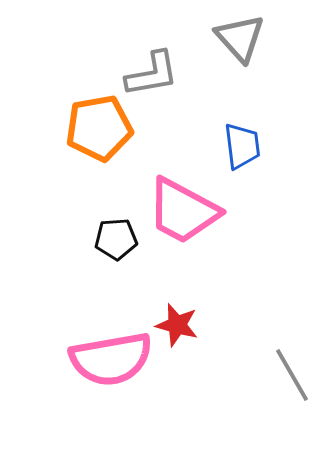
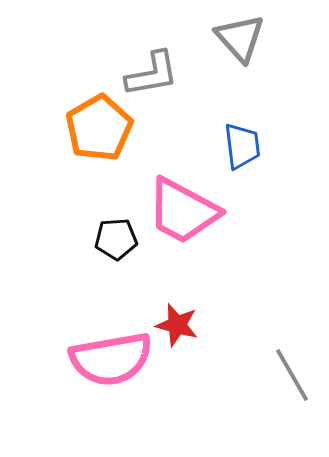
orange pentagon: rotated 20 degrees counterclockwise
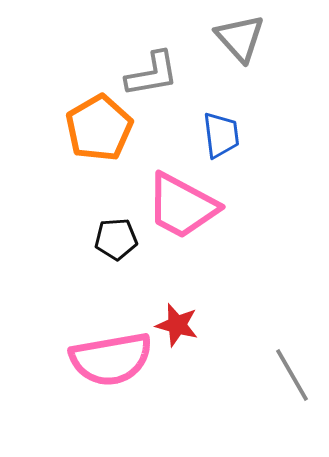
blue trapezoid: moved 21 px left, 11 px up
pink trapezoid: moved 1 px left, 5 px up
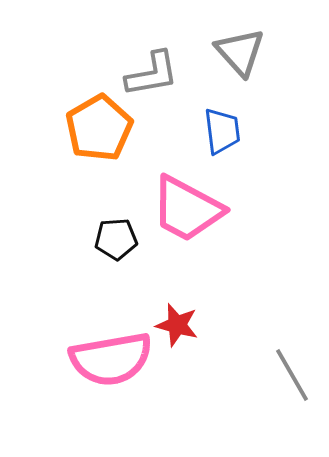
gray triangle: moved 14 px down
blue trapezoid: moved 1 px right, 4 px up
pink trapezoid: moved 5 px right, 3 px down
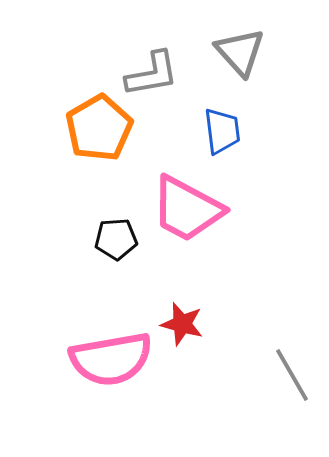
red star: moved 5 px right, 1 px up
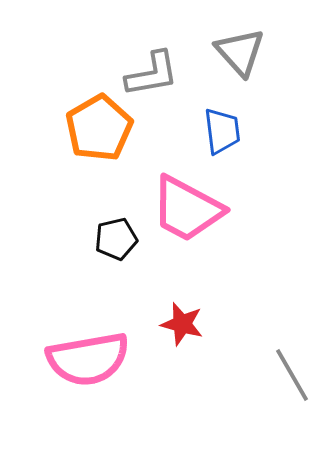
black pentagon: rotated 9 degrees counterclockwise
pink semicircle: moved 23 px left
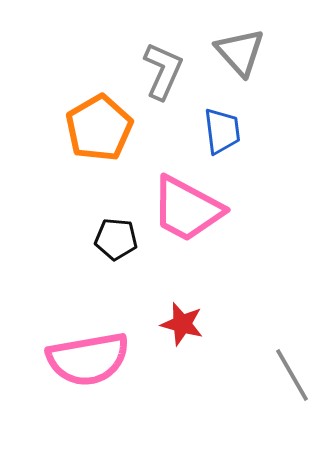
gray L-shape: moved 11 px right, 3 px up; rotated 56 degrees counterclockwise
black pentagon: rotated 18 degrees clockwise
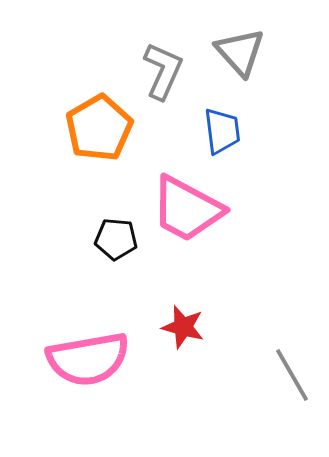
red star: moved 1 px right, 3 px down
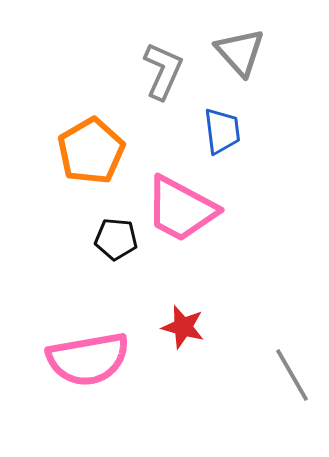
orange pentagon: moved 8 px left, 23 px down
pink trapezoid: moved 6 px left
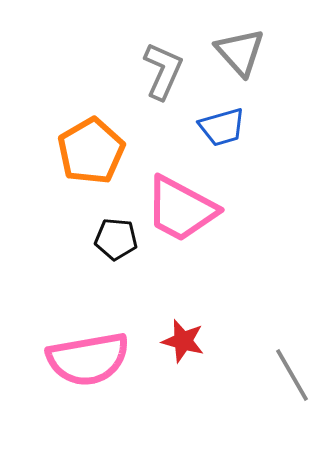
blue trapezoid: moved 4 px up; rotated 81 degrees clockwise
red star: moved 14 px down
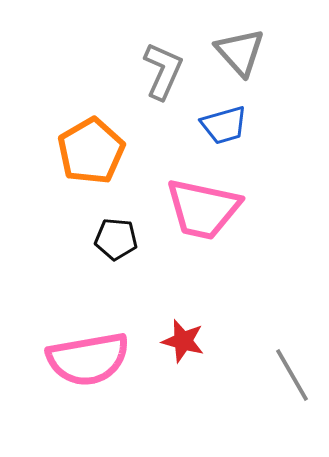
blue trapezoid: moved 2 px right, 2 px up
pink trapezoid: moved 22 px right; rotated 16 degrees counterclockwise
